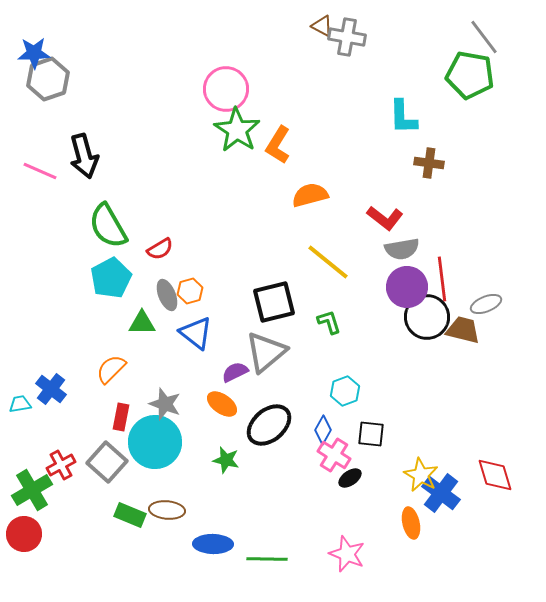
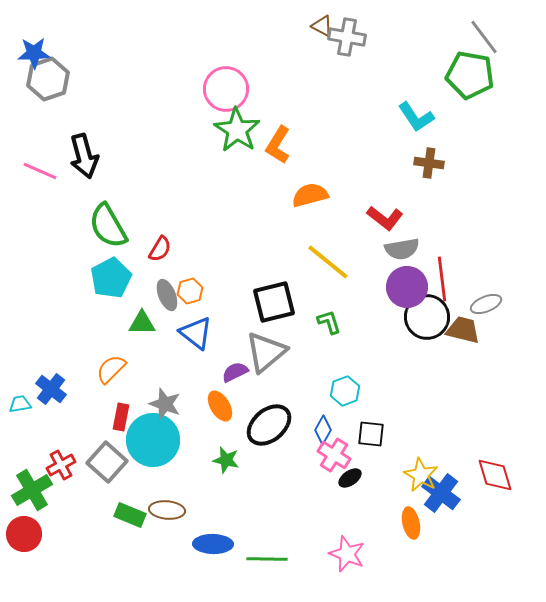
cyan L-shape at (403, 117): moved 13 px right; rotated 33 degrees counterclockwise
red semicircle at (160, 249): rotated 28 degrees counterclockwise
orange ellipse at (222, 404): moved 2 px left, 2 px down; rotated 24 degrees clockwise
cyan circle at (155, 442): moved 2 px left, 2 px up
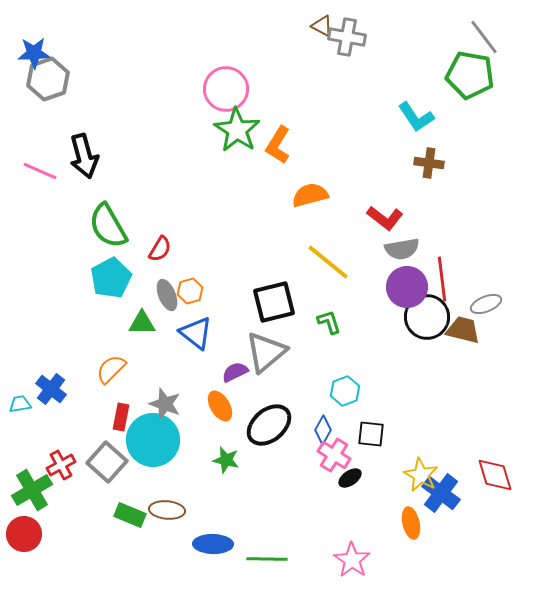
pink star at (347, 554): moved 5 px right, 6 px down; rotated 12 degrees clockwise
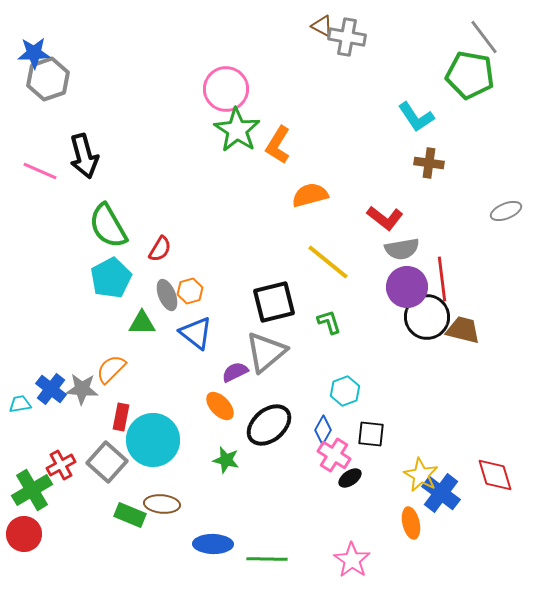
gray ellipse at (486, 304): moved 20 px right, 93 px up
gray star at (165, 404): moved 83 px left, 15 px up; rotated 16 degrees counterclockwise
orange ellipse at (220, 406): rotated 12 degrees counterclockwise
brown ellipse at (167, 510): moved 5 px left, 6 px up
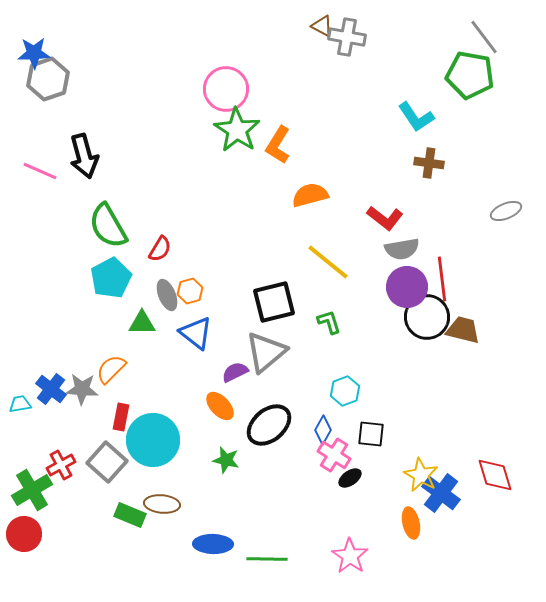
pink star at (352, 560): moved 2 px left, 4 px up
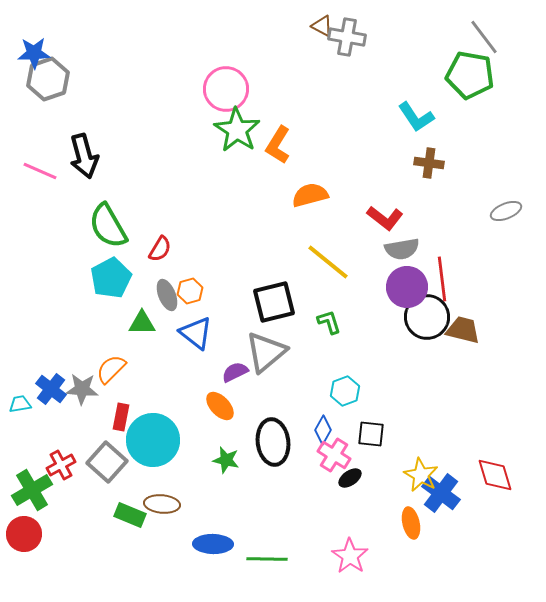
black ellipse at (269, 425): moved 4 px right, 17 px down; rotated 57 degrees counterclockwise
